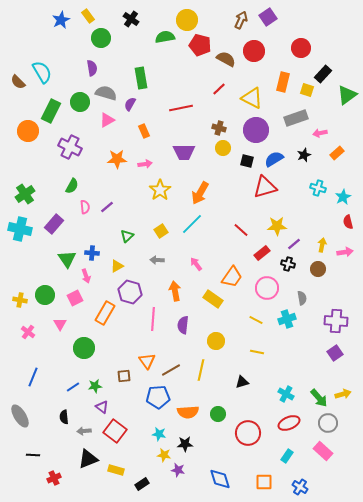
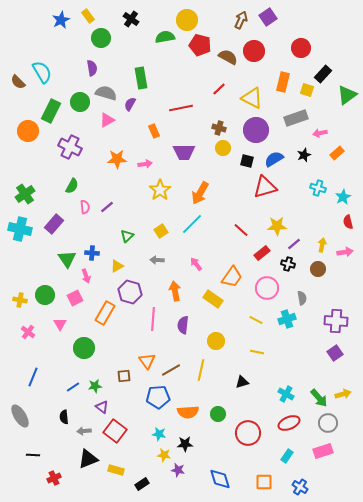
brown semicircle at (226, 59): moved 2 px right, 2 px up
orange rectangle at (144, 131): moved 10 px right
pink rectangle at (323, 451): rotated 60 degrees counterclockwise
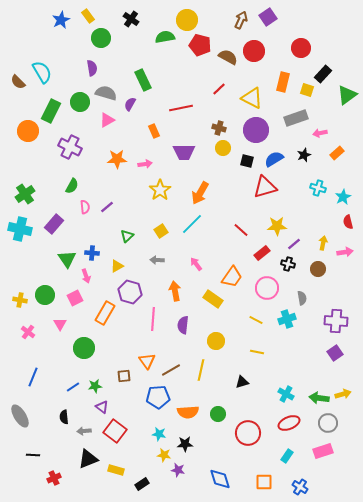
green rectangle at (141, 78): moved 2 px right, 2 px down; rotated 15 degrees counterclockwise
yellow arrow at (322, 245): moved 1 px right, 2 px up
green arrow at (319, 398): rotated 138 degrees clockwise
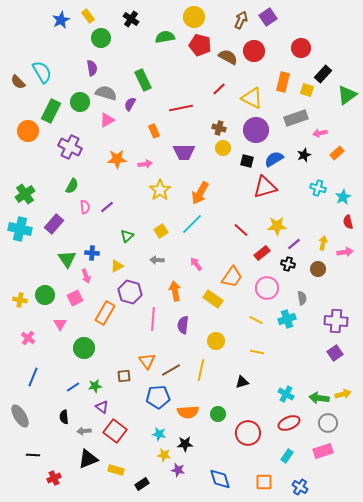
yellow circle at (187, 20): moved 7 px right, 3 px up
pink cross at (28, 332): moved 6 px down
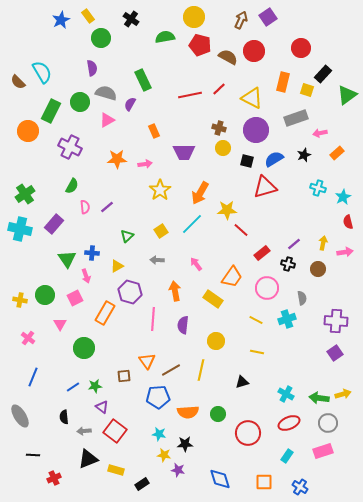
red line at (181, 108): moved 9 px right, 13 px up
yellow star at (277, 226): moved 50 px left, 16 px up
